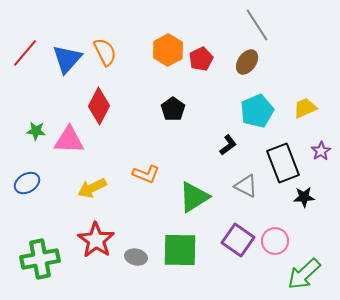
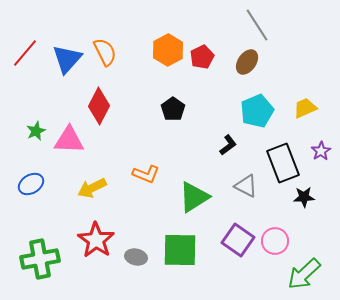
red pentagon: moved 1 px right, 2 px up
green star: rotated 30 degrees counterclockwise
blue ellipse: moved 4 px right, 1 px down
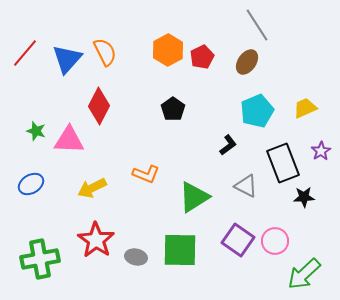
green star: rotated 30 degrees counterclockwise
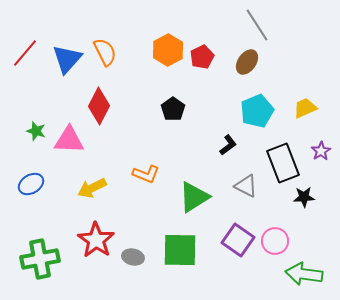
gray ellipse: moved 3 px left
green arrow: rotated 51 degrees clockwise
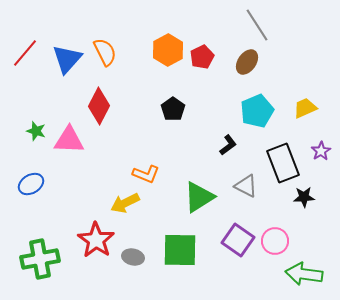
yellow arrow: moved 33 px right, 15 px down
green triangle: moved 5 px right
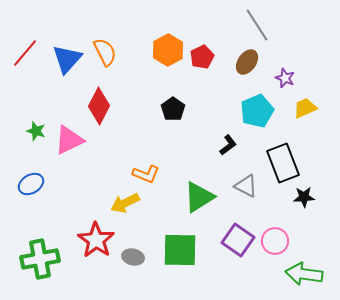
pink triangle: rotated 28 degrees counterclockwise
purple star: moved 36 px left, 73 px up; rotated 18 degrees counterclockwise
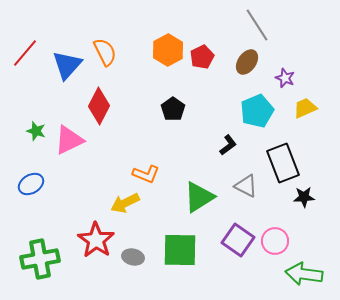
blue triangle: moved 6 px down
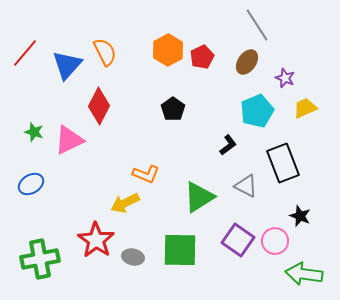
green star: moved 2 px left, 1 px down
black star: moved 4 px left, 19 px down; rotated 25 degrees clockwise
